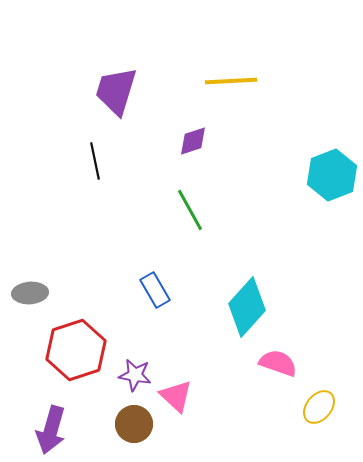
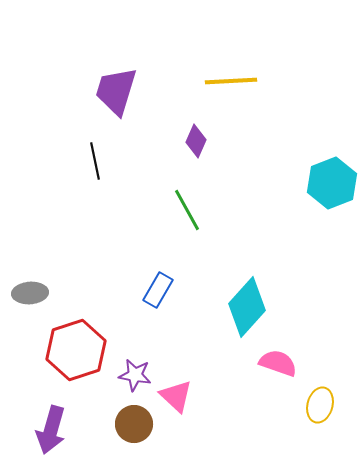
purple diamond: moved 3 px right; rotated 48 degrees counterclockwise
cyan hexagon: moved 8 px down
green line: moved 3 px left
blue rectangle: moved 3 px right; rotated 60 degrees clockwise
yellow ellipse: moved 1 px right, 2 px up; rotated 24 degrees counterclockwise
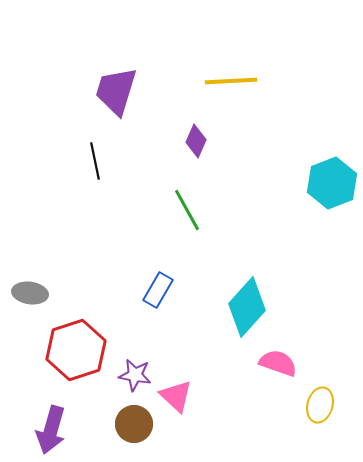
gray ellipse: rotated 12 degrees clockwise
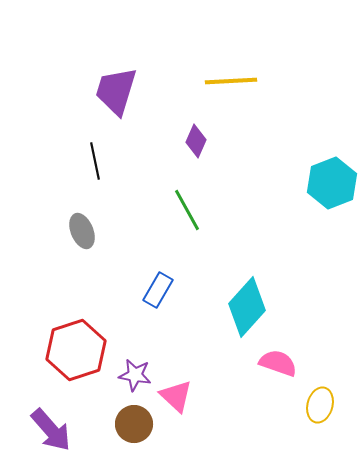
gray ellipse: moved 52 px right, 62 px up; rotated 60 degrees clockwise
purple arrow: rotated 57 degrees counterclockwise
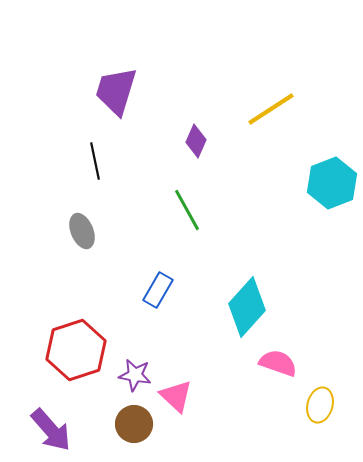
yellow line: moved 40 px right, 28 px down; rotated 30 degrees counterclockwise
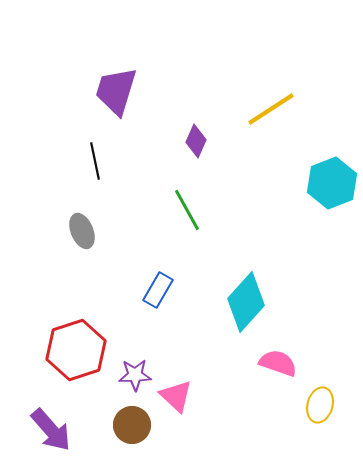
cyan diamond: moved 1 px left, 5 px up
purple star: rotated 12 degrees counterclockwise
brown circle: moved 2 px left, 1 px down
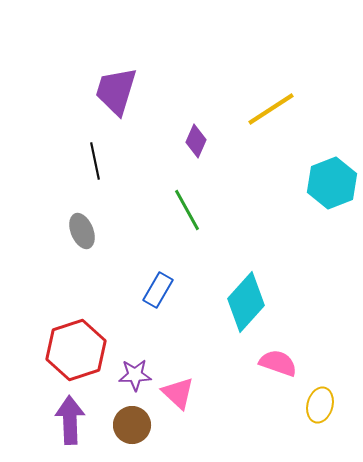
pink triangle: moved 2 px right, 3 px up
purple arrow: moved 19 px right, 10 px up; rotated 141 degrees counterclockwise
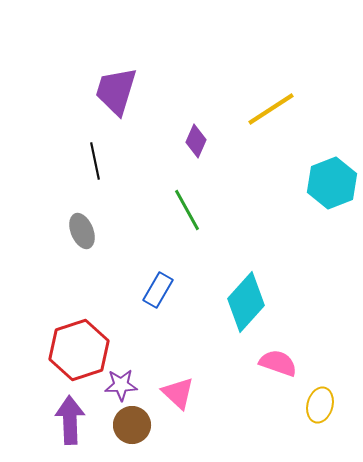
red hexagon: moved 3 px right
purple star: moved 14 px left, 10 px down
